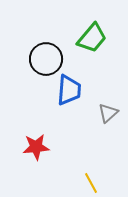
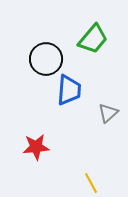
green trapezoid: moved 1 px right, 1 px down
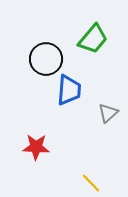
red star: rotated 8 degrees clockwise
yellow line: rotated 15 degrees counterclockwise
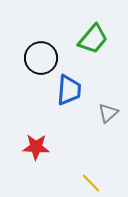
black circle: moved 5 px left, 1 px up
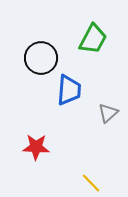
green trapezoid: rotated 12 degrees counterclockwise
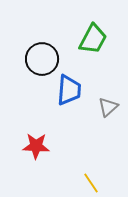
black circle: moved 1 px right, 1 px down
gray triangle: moved 6 px up
red star: moved 1 px up
yellow line: rotated 10 degrees clockwise
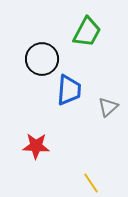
green trapezoid: moved 6 px left, 7 px up
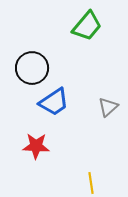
green trapezoid: moved 6 px up; rotated 12 degrees clockwise
black circle: moved 10 px left, 9 px down
blue trapezoid: moved 15 px left, 12 px down; rotated 52 degrees clockwise
yellow line: rotated 25 degrees clockwise
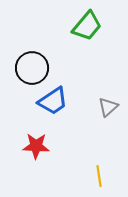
blue trapezoid: moved 1 px left, 1 px up
yellow line: moved 8 px right, 7 px up
